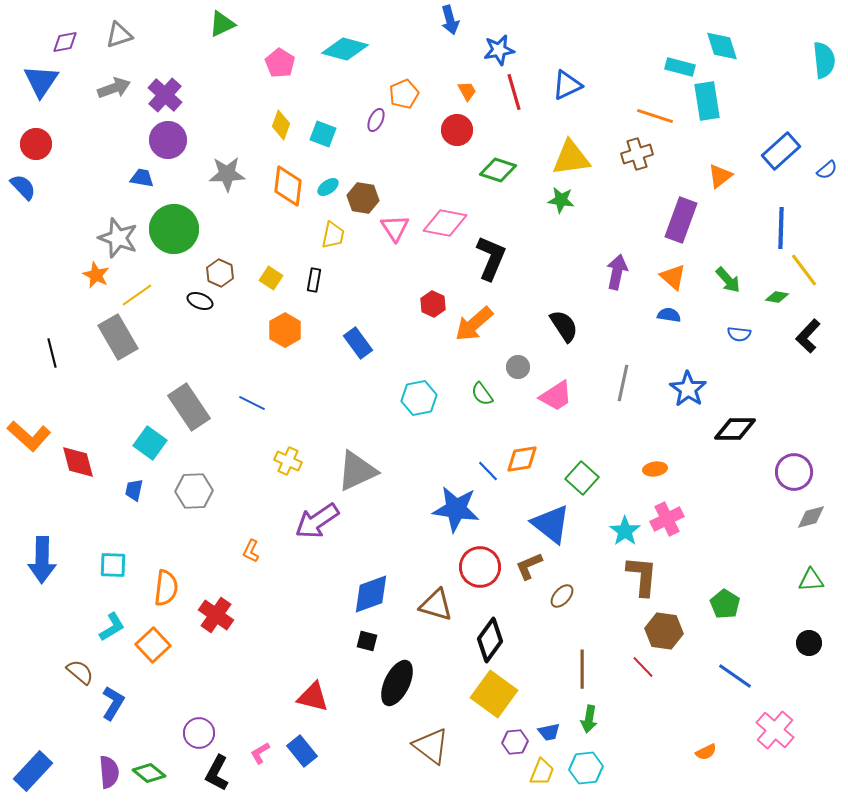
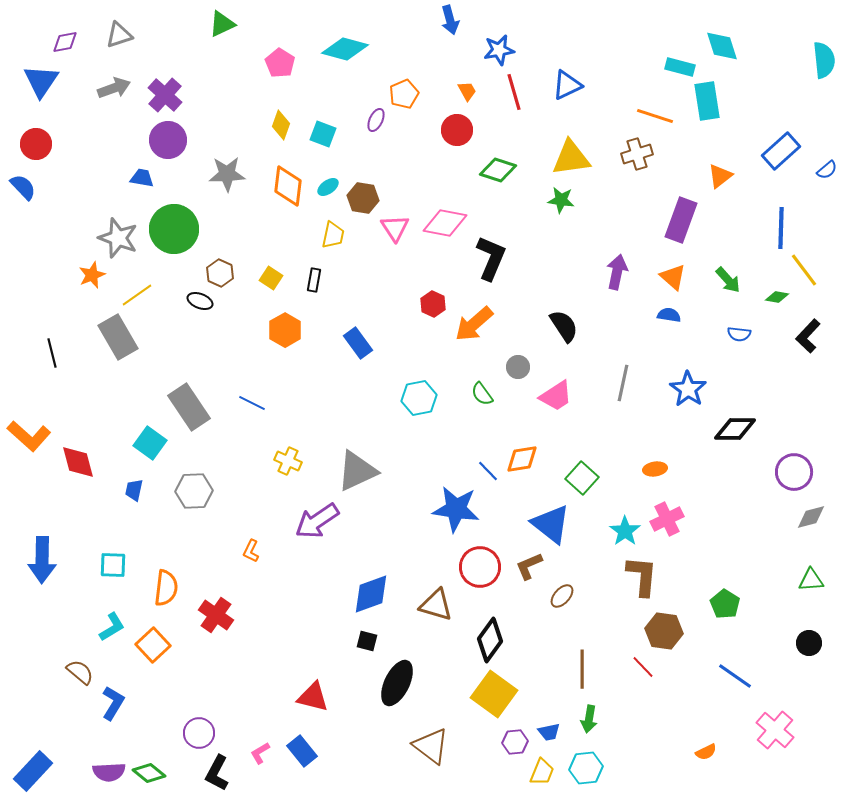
orange star at (96, 275): moved 4 px left; rotated 24 degrees clockwise
purple semicircle at (109, 772): rotated 92 degrees clockwise
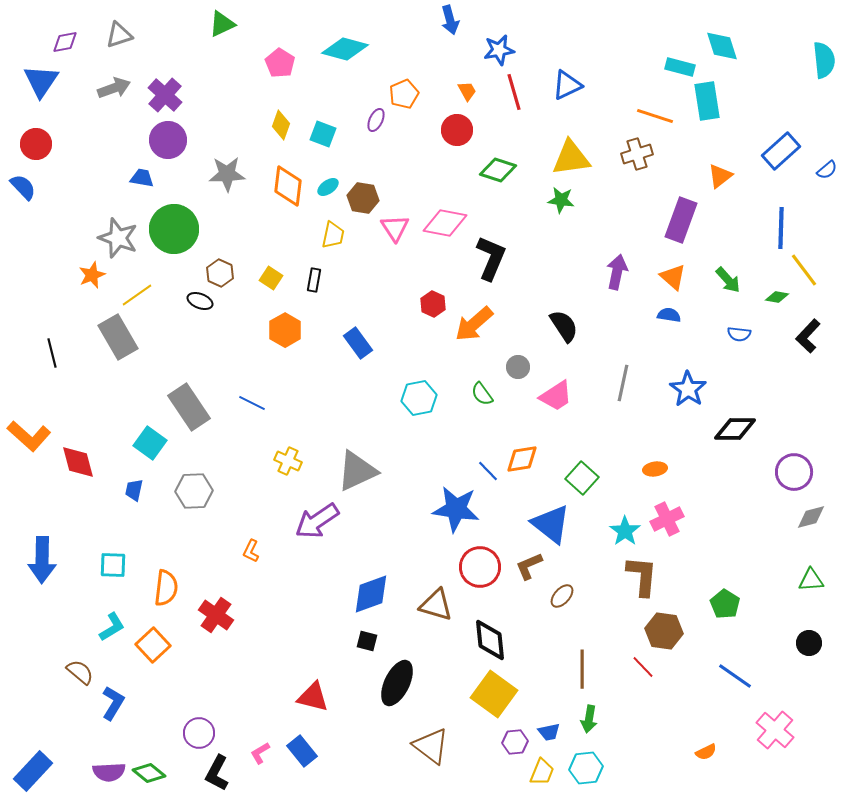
black diamond at (490, 640): rotated 42 degrees counterclockwise
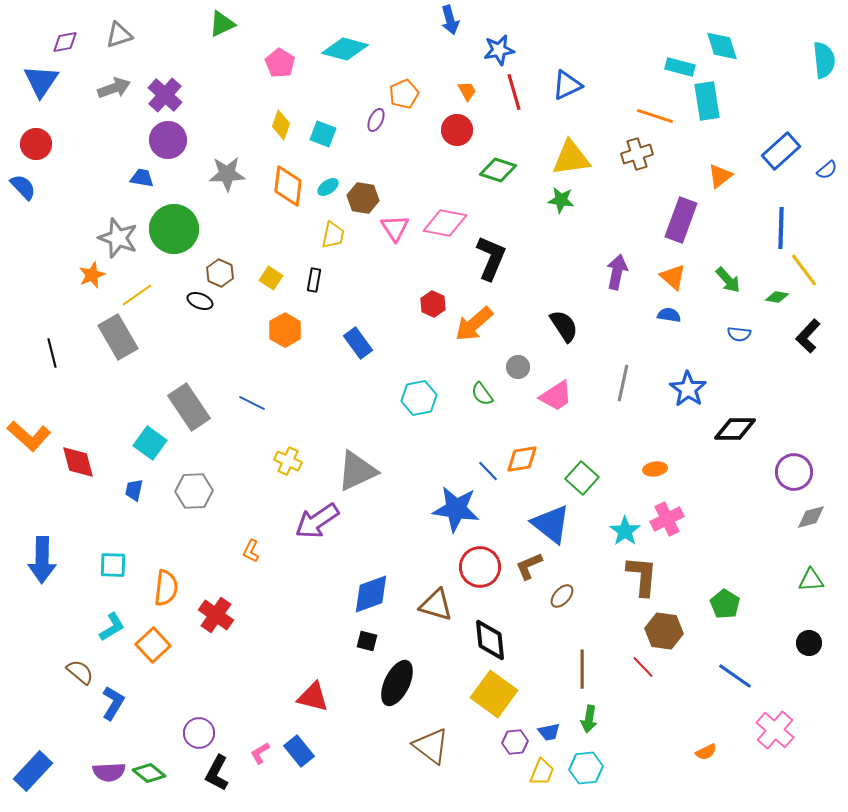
blue rectangle at (302, 751): moved 3 px left
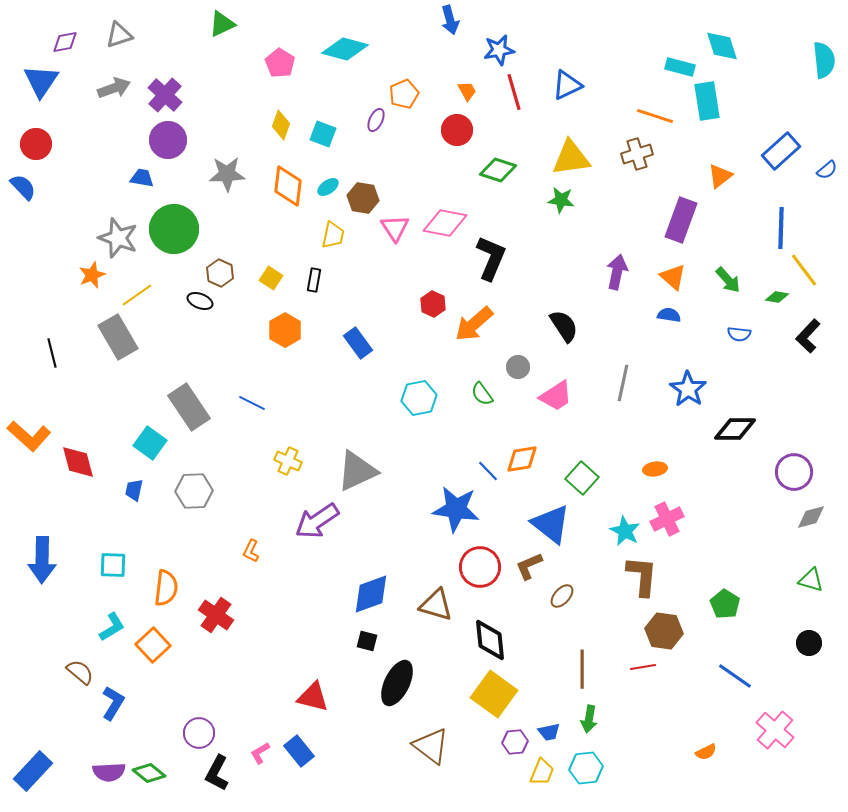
cyan star at (625, 531): rotated 8 degrees counterclockwise
green triangle at (811, 580): rotated 20 degrees clockwise
red line at (643, 667): rotated 55 degrees counterclockwise
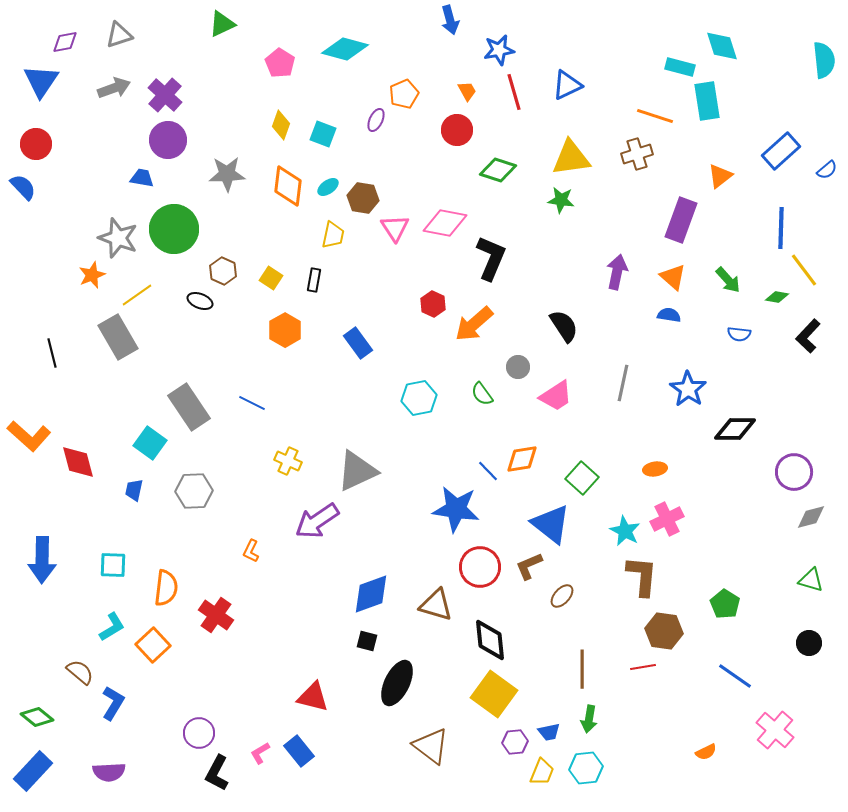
brown hexagon at (220, 273): moved 3 px right, 2 px up
green diamond at (149, 773): moved 112 px left, 56 px up
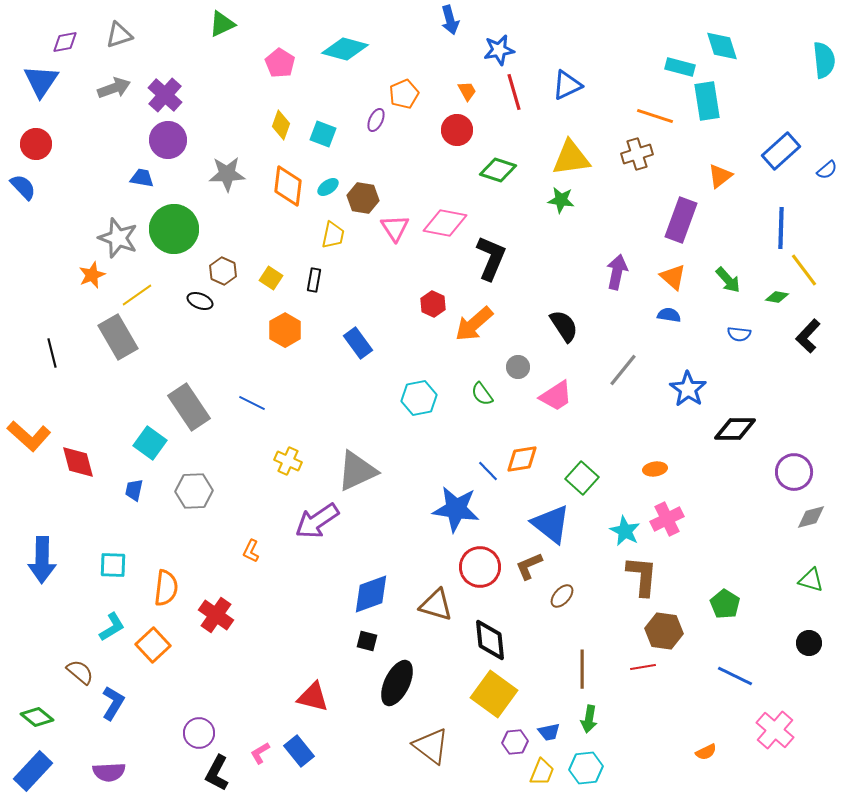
gray line at (623, 383): moved 13 px up; rotated 27 degrees clockwise
blue line at (735, 676): rotated 9 degrees counterclockwise
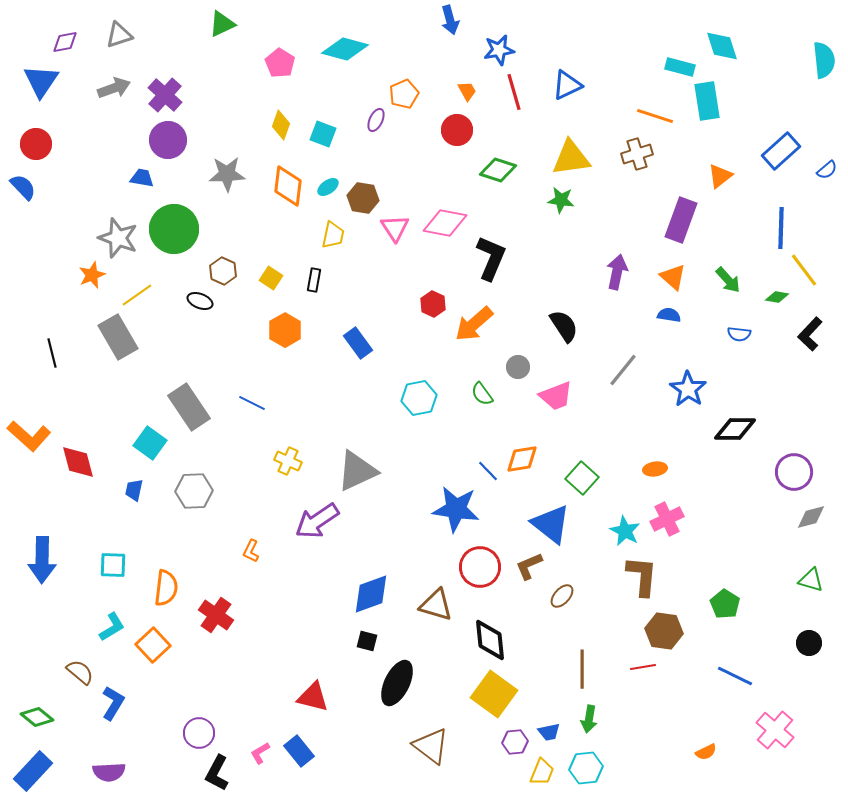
black L-shape at (808, 336): moved 2 px right, 2 px up
pink trapezoid at (556, 396): rotated 12 degrees clockwise
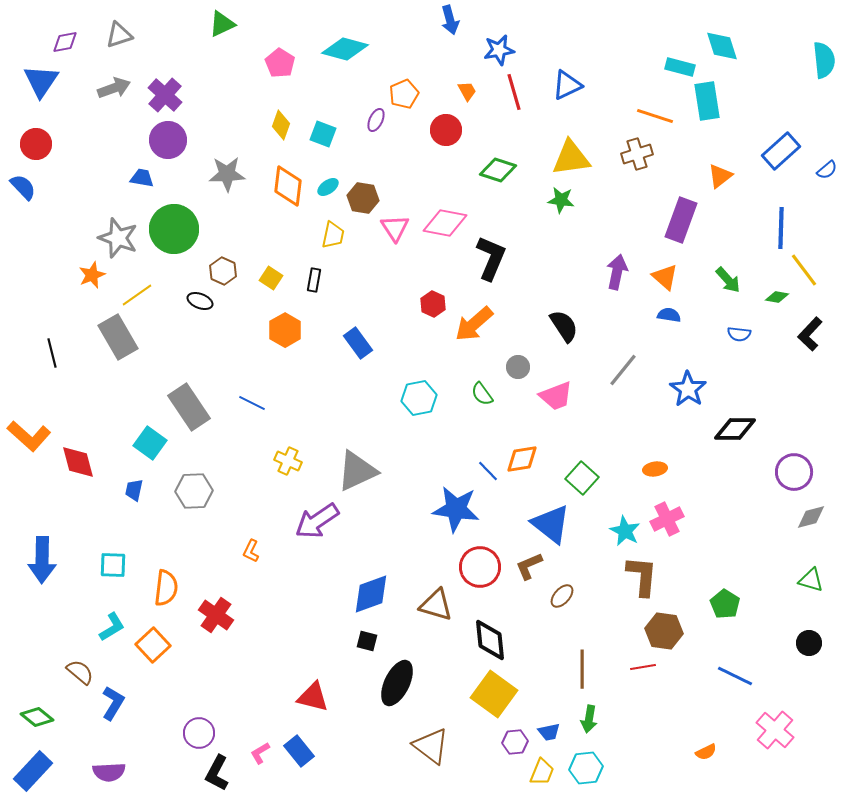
red circle at (457, 130): moved 11 px left
orange triangle at (673, 277): moved 8 px left
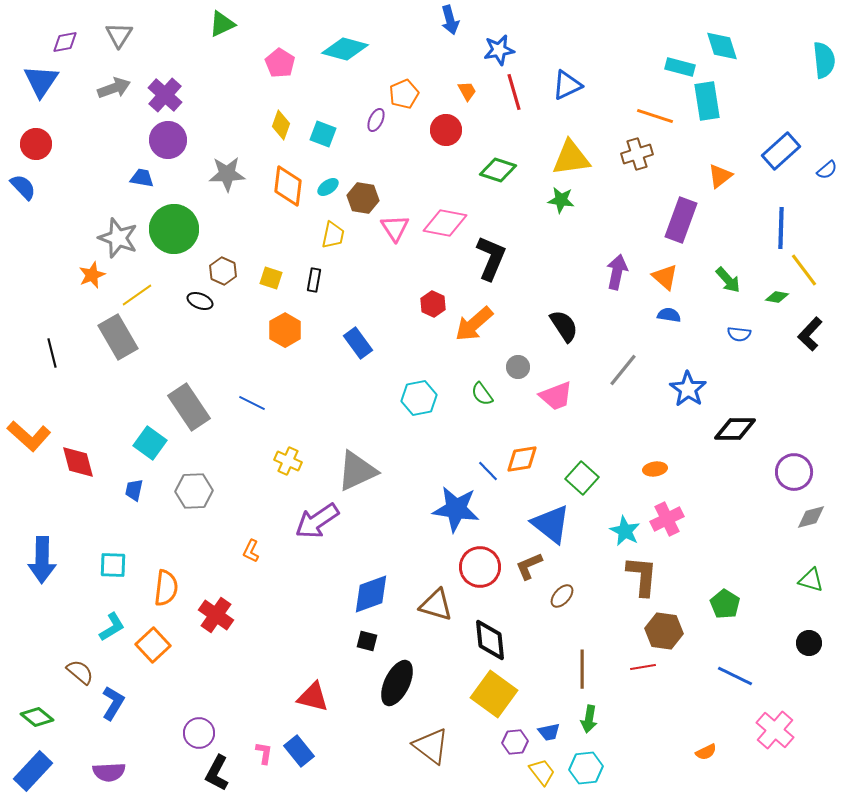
gray triangle at (119, 35): rotated 40 degrees counterclockwise
yellow square at (271, 278): rotated 15 degrees counterclockwise
pink L-shape at (260, 753): moved 4 px right; rotated 130 degrees clockwise
yellow trapezoid at (542, 772): rotated 60 degrees counterclockwise
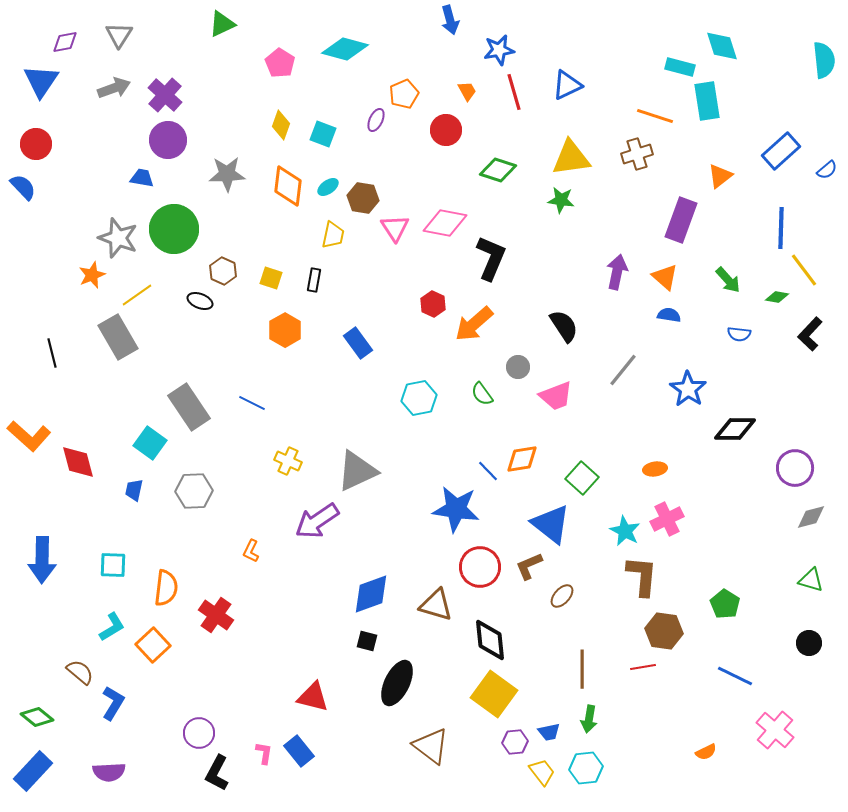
purple circle at (794, 472): moved 1 px right, 4 px up
